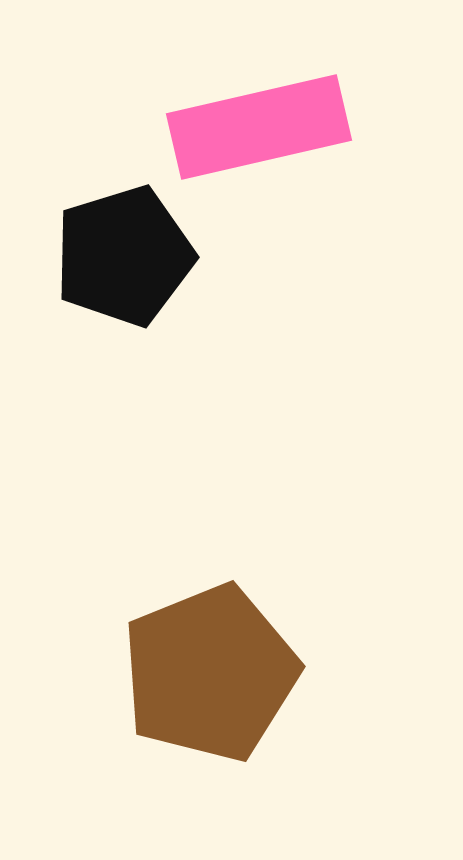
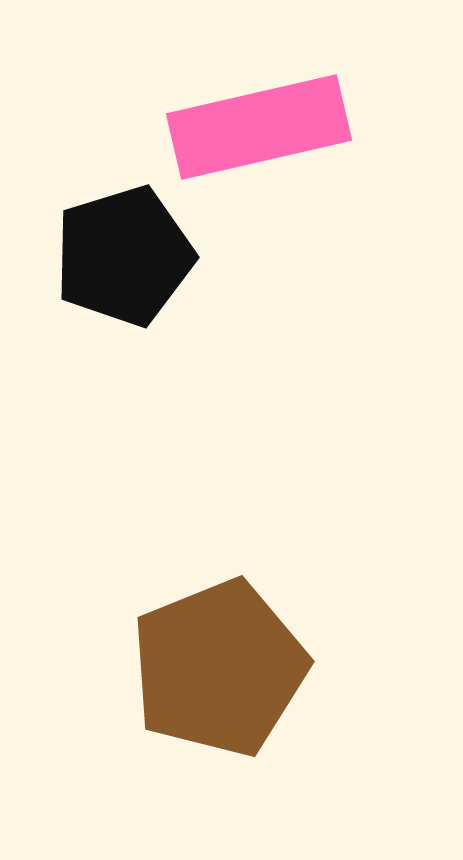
brown pentagon: moved 9 px right, 5 px up
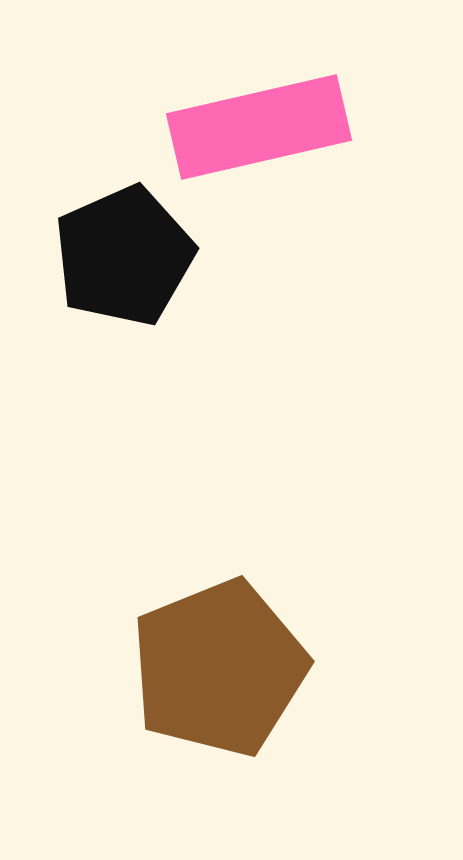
black pentagon: rotated 7 degrees counterclockwise
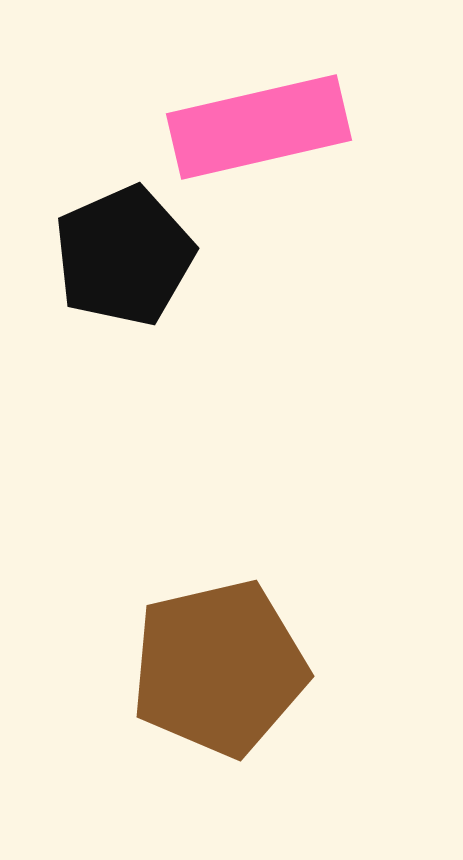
brown pentagon: rotated 9 degrees clockwise
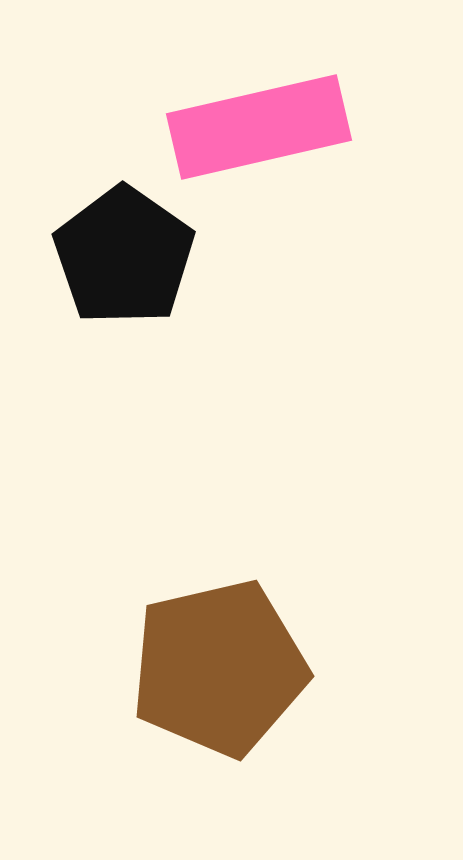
black pentagon: rotated 13 degrees counterclockwise
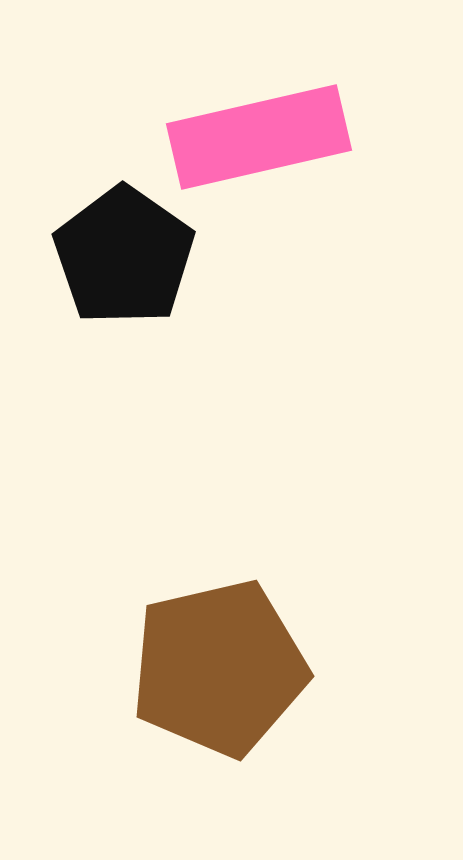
pink rectangle: moved 10 px down
